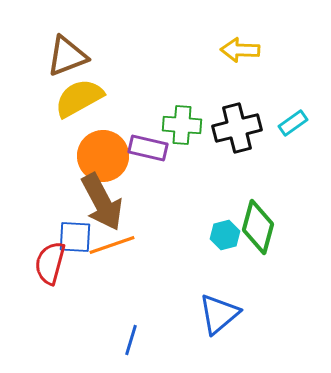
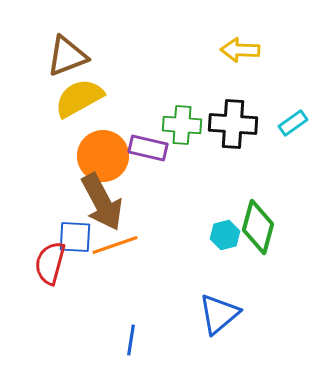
black cross: moved 4 px left, 4 px up; rotated 18 degrees clockwise
orange line: moved 3 px right
blue line: rotated 8 degrees counterclockwise
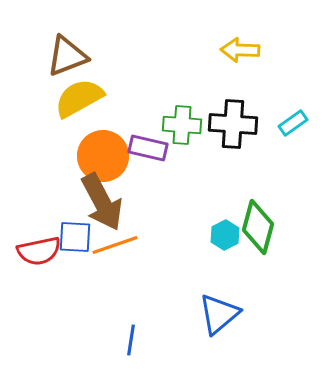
cyan hexagon: rotated 12 degrees counterclockwise
red semicircle: moved 11 px left, 12 px up; rotated 117 degrees counterclockwise
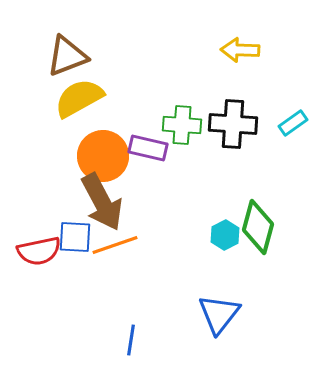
blue triangle: rotated 12 degrees counterclockwise
